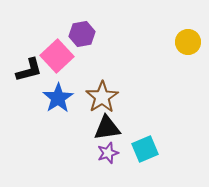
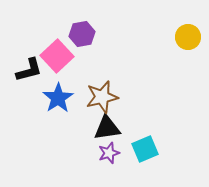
yellow circle: moved 5 px up
brown star: rotated 20 degrees clockwise
purple star: moved 1 px right
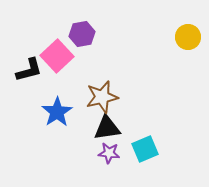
blue star: moved 1 px left, 14 px down
purple star: rotated 25 degrees clockwise
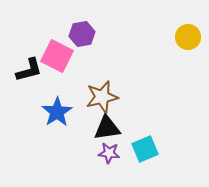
pink square: rotated 20 degrees counterclockwise
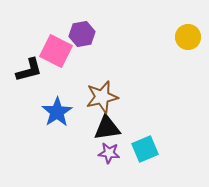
pink square: moved 1 px left, 5 px up
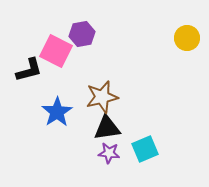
yellow circle: moved 1 px left, 1 px down
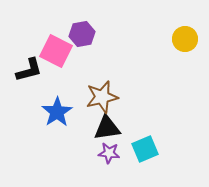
yellow circle: moved 2 px left, 1 px down
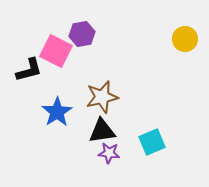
black triangle: moved 5 px left, 3 px down
cyan square: moved 7 px right, 7 px up
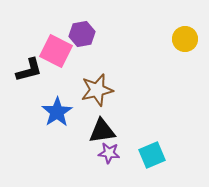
brown star: moved 5 px left, 7 px up
cyan square: moved 13 px down
